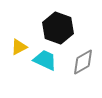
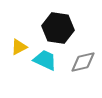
black hexagon: rotated 12 degrees counterclockwise
gray diamond: rotated 16 degrees clockwise
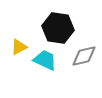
gray diamond: moved 1 px right, 6 px up
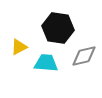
cyan trapezoid: moved 1 px right, 3 px down; rotated 20 degrees counterclockwise
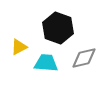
black hexagon: rotated 12 degrees clockwise
gray diamond: moved 2 px down
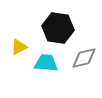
black hexagon: rotated 12 degrees counterclockwise
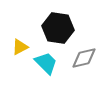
yellow triangle: moved 1 px right
cyan trapezoid: rotated 40 degrees clockwise
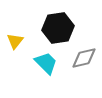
black hexagon: rotated 16 degrees counterclockwise
yellow triangle: moved 5 px left, 6 px up; rotated 24 degrees counterclockwise
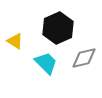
black hexagon: rotated 16 degrees counterclockwise
yellow triangle: rotated 36 degrees counterclockwise
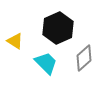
gray diamond: rotated 28 degrees counterclockwise
